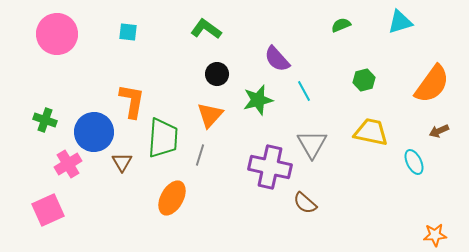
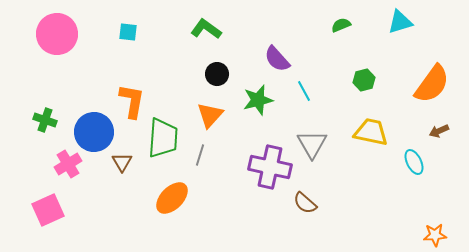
orange ellipse: rotated 16 degrees clockwise
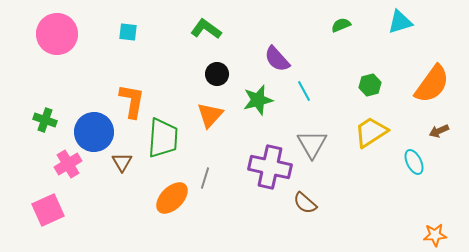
green hexagon: moved 6 px right, 5 px down
yellow trapezoid: rotated 45 degrees counterclockwise
gray line: moved 5 px right, 23 px down
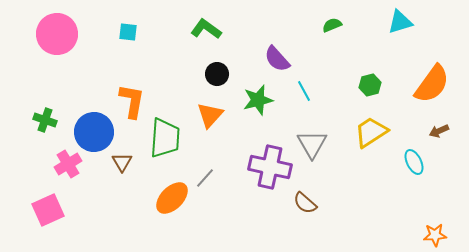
green semicircle: moved 9 px left
green trapezoid: moved 2 px right
gray line: rotated 25 degrees clockwise
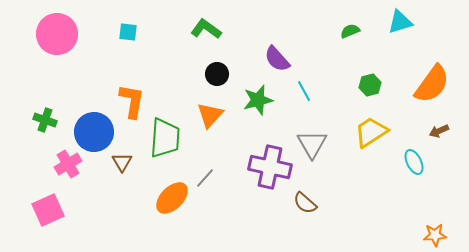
green semicircle: moved 18 px right, 6 px down
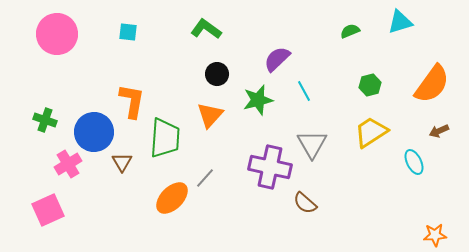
purple semicircle: rotated 88 degrees clockwise
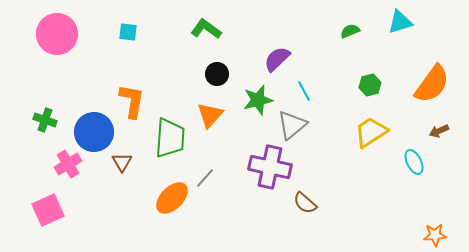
green trapezoid: moved 5 px right
gray triangle: moved 20 px left, 19 px up; rotated 20 degrees clockwise
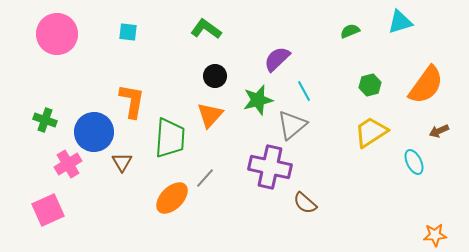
black circle: moved 2 px left, 2 px down
orange semicircle: moved 6 px left, 1 px down
